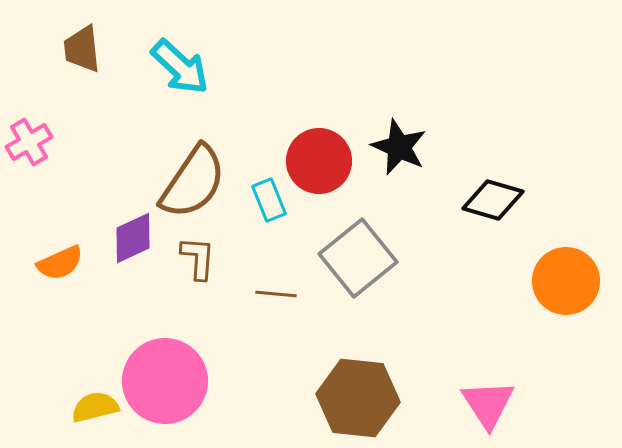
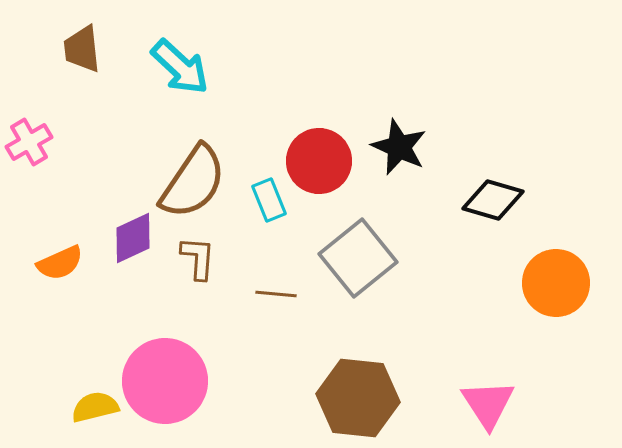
orange circle: moved 10 px left, 2 px down
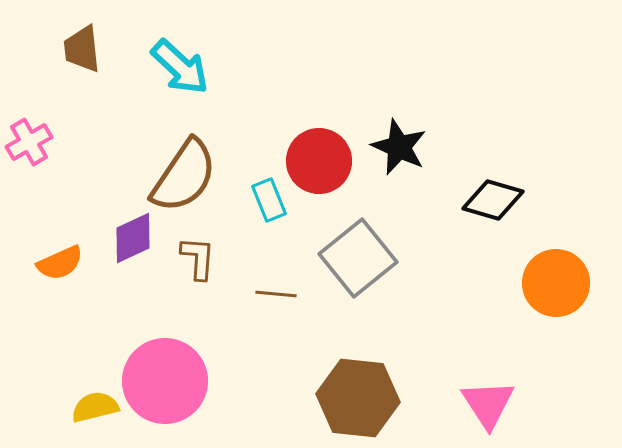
brown semicircle: moved 9 px left, 6 px up
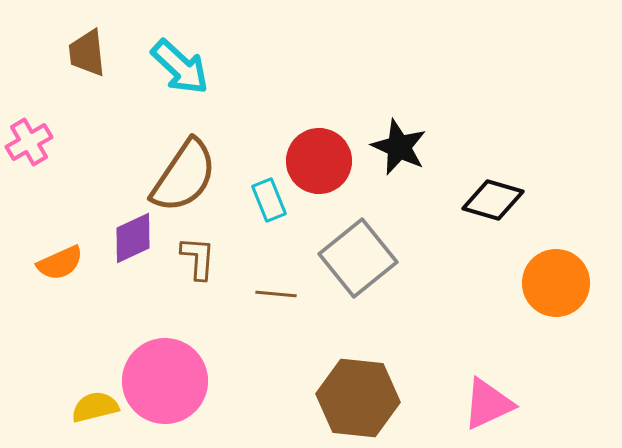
brown trapezoid: moved 5 px right, 4 px down
pink triangle: rotated 38 degrees clockwise
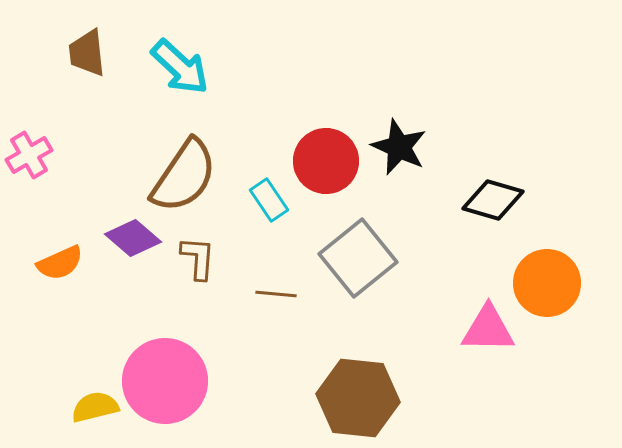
pink cross: moved 13 px down
red circle: moved 7 px right
cyan rectangle: rotated 12 degrees counterclockwise
purple diamond: rotated 66 degrees clockwise
orange circle: moved 9 px left
pink triangle: moved 75 px up; rotated 26 degrees clockwise
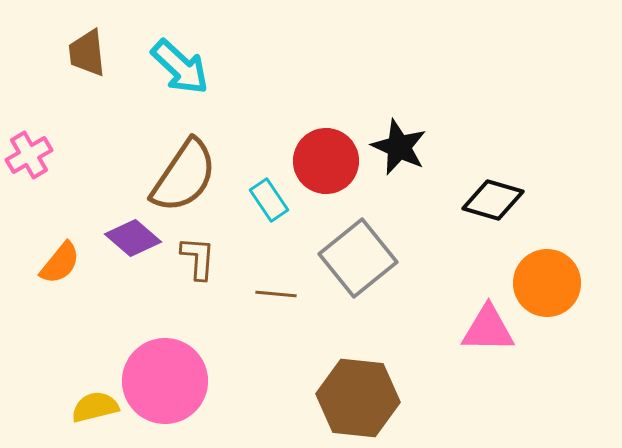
orange semicircle: rotated 27 degrees counterclockwise
